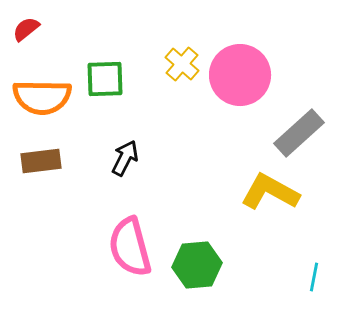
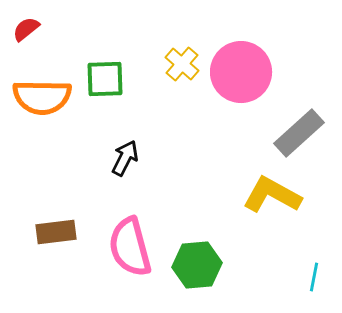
pink circle: moved 1 px right, 3 px up
brown rectangle: moved 15 px right, 71 px down
yellow L-shape: moved 2 px right, 3 px down
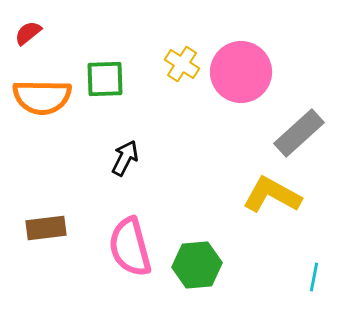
red semicircle: moved 2 px right, 4 px down
yellow cross: rotated 8 degrees counterclockwise
brown rectangle: moved 10 px left, 4 px up
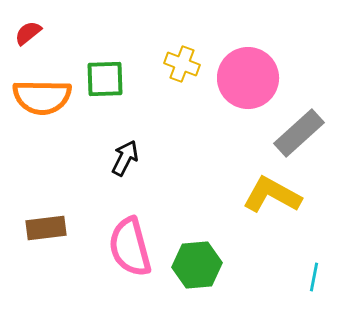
yellow cross: rotated 12 degrees counterclockwise
pink circle: moved 7 px right, 6 px down
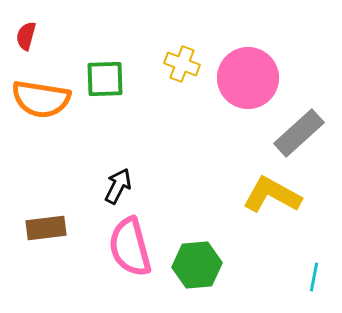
red semicircle: moved 2 px left, 3 px down; rotated 36 degrees counterclockwise
orange semicircle: moved 1 px left, 2 px down; rotated 8 degrees clockwise
black arrow: moved 7 px left, 28 px down
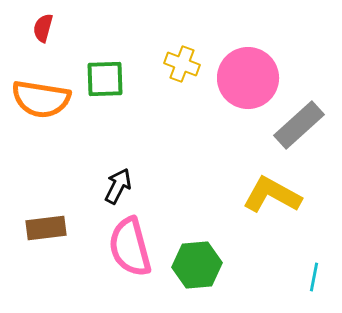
red semicircle: moved 17 px right, 8 px up
gray rectangle: moved 8 px up
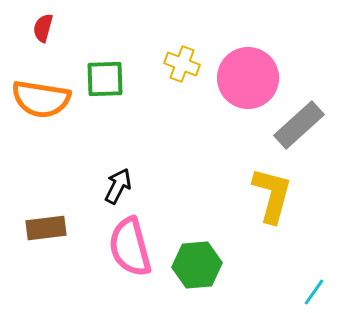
yellow L-shape: rotated 76 degrees clockwise
cyan line: moved 15 px down; rotated 24 degrees clockwise
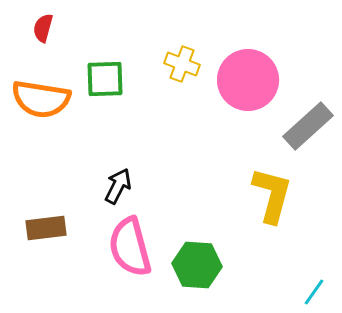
pink circle: moved 2 px down
gray rectangle: moved 9 px right, 1 px down
green hexagon: rotated 9 degrees clockwise
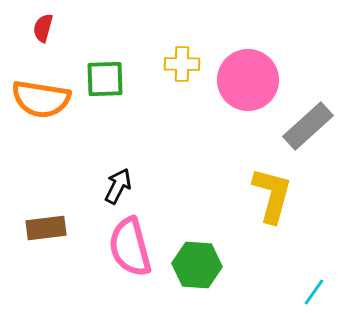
yellow cross: rotated 20 degrees counterclockwise
